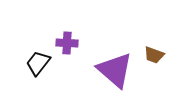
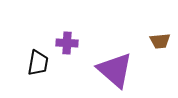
brown trapezoid: moved 6 px right, 14 px up; rotated 25 degrees counterclockwise
black trapezoid: rotated 152 degrees clockwise
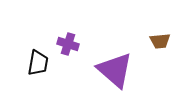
purple cross: moved 1 px right, 1 px down; rotated 15 degrees clockwise
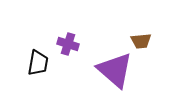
brown trapezoid: moved 19 px left
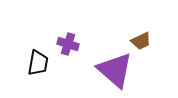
brown trapezoid: rotated 20 degrees counterclockwise
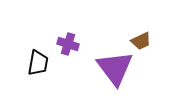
purple triangle: moved 2 px up; rotated 12 degrees clockwise
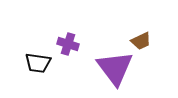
black trapezoid: rotated 88 degrees clockwise
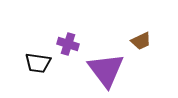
purple triangle: moved 9 px left, 2 px down
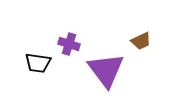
purple cross: moved 1 px right
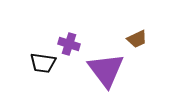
brown trapezoid: moved 4 px left, 2 px up
black trapezoid: moved 5 px right
